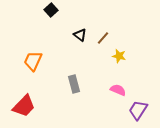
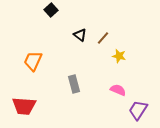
red trapezoid: rotated 50 degrees clockwise
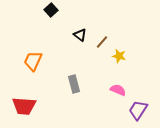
brown line: moved 1 px left, 4 px down
